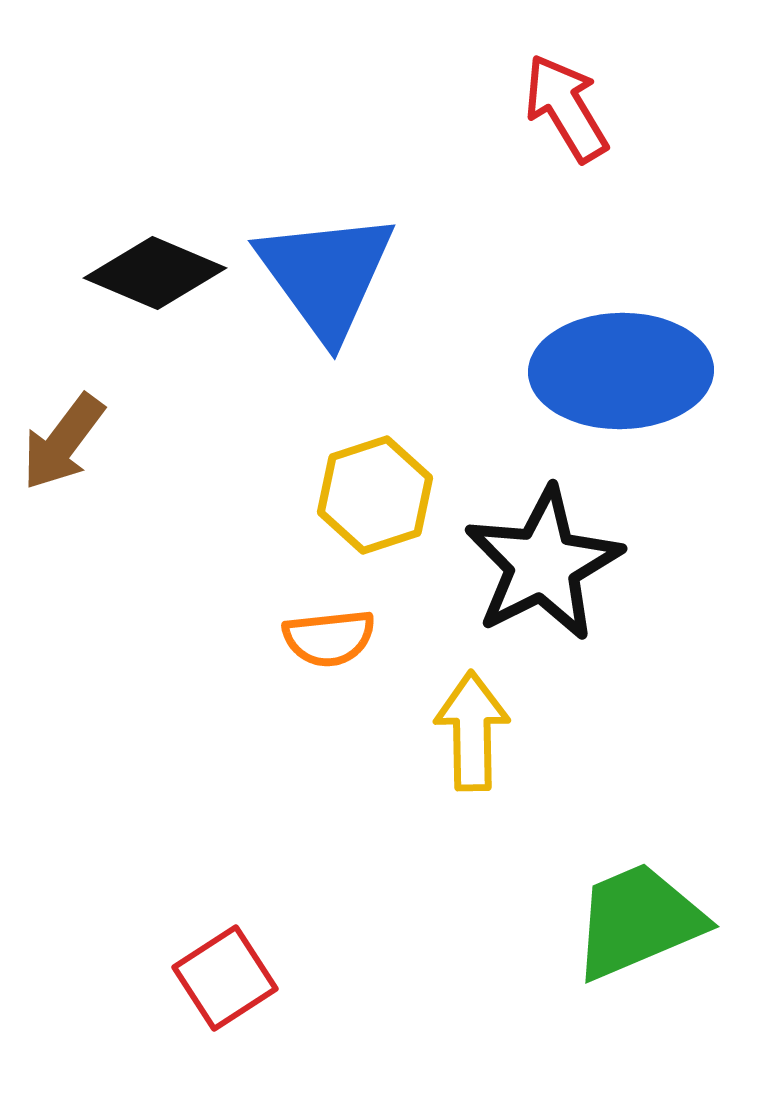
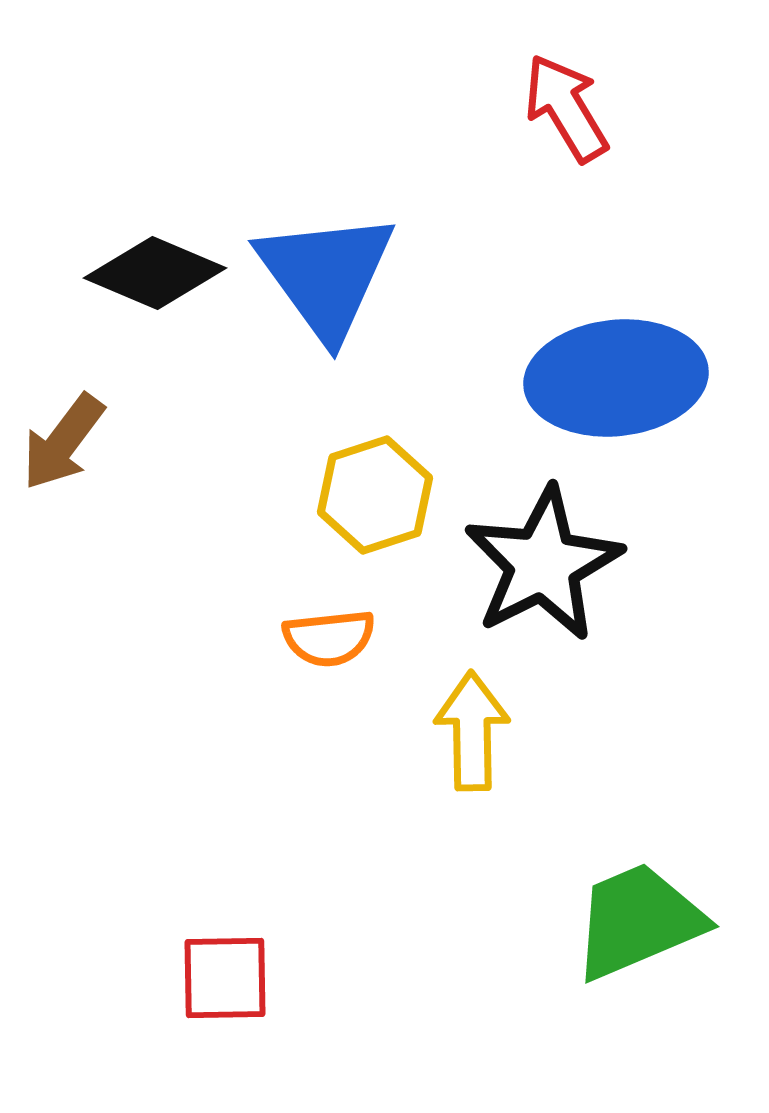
blue ellipse: moved 5 px left, 7 px down; rotated 5 degrees counterclockwise
red square: rotated 32 degrees clockwise
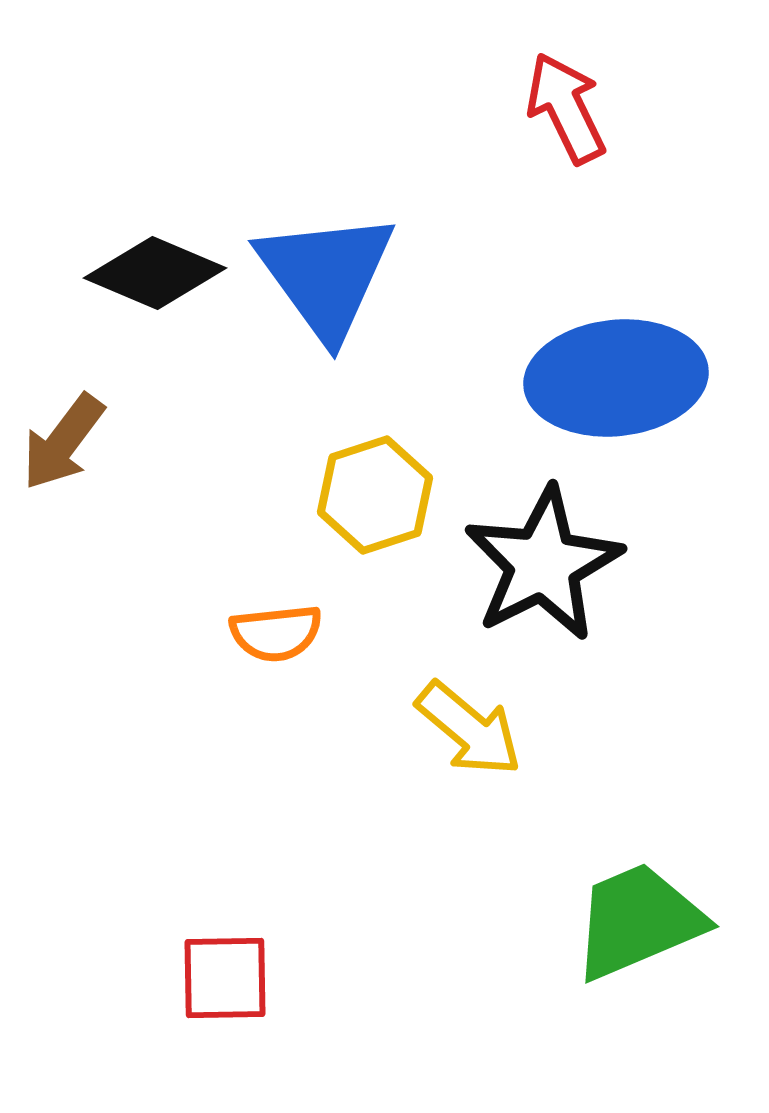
red arrow: rotated 5 degrees clockwise
orange semicircle: moved 53 px left, 5 px up
yellow arrow: moved 3 px left, 2 px up; rotated 131 degrees clockwise
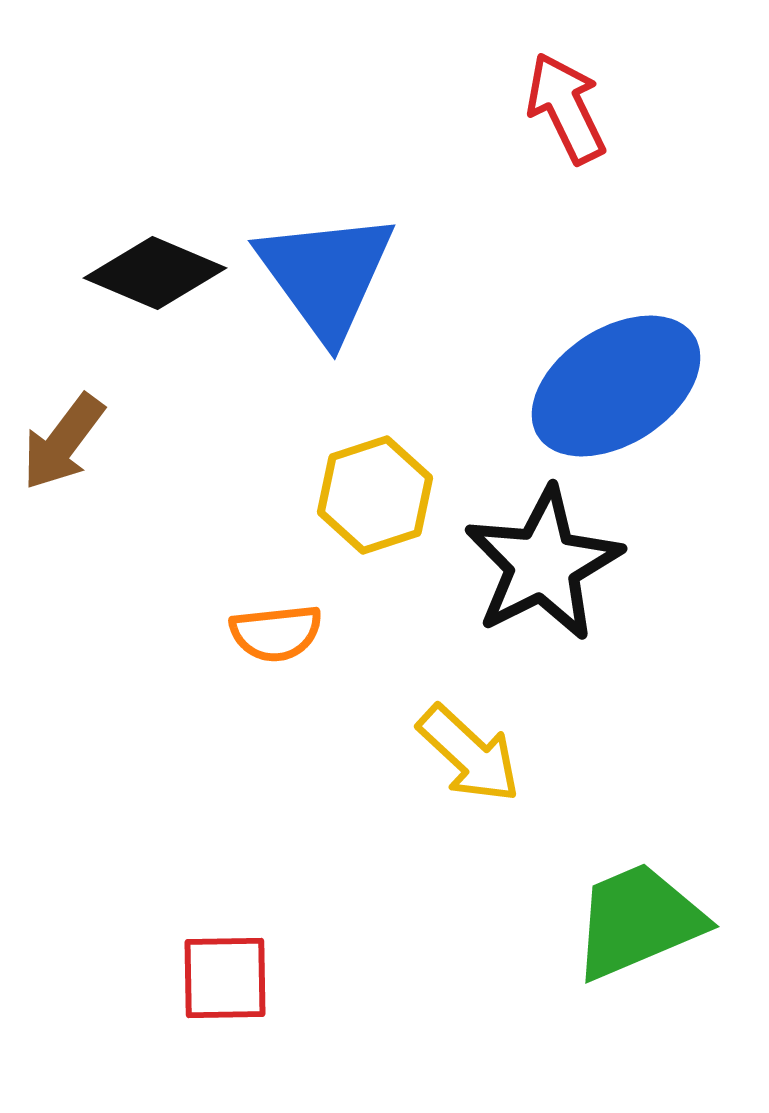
blue ellipse: moved 8 px down; rotated 27 degrees counterclockwise
yellow arrow: moved 25 px down; rotated 3 degrees clockwise
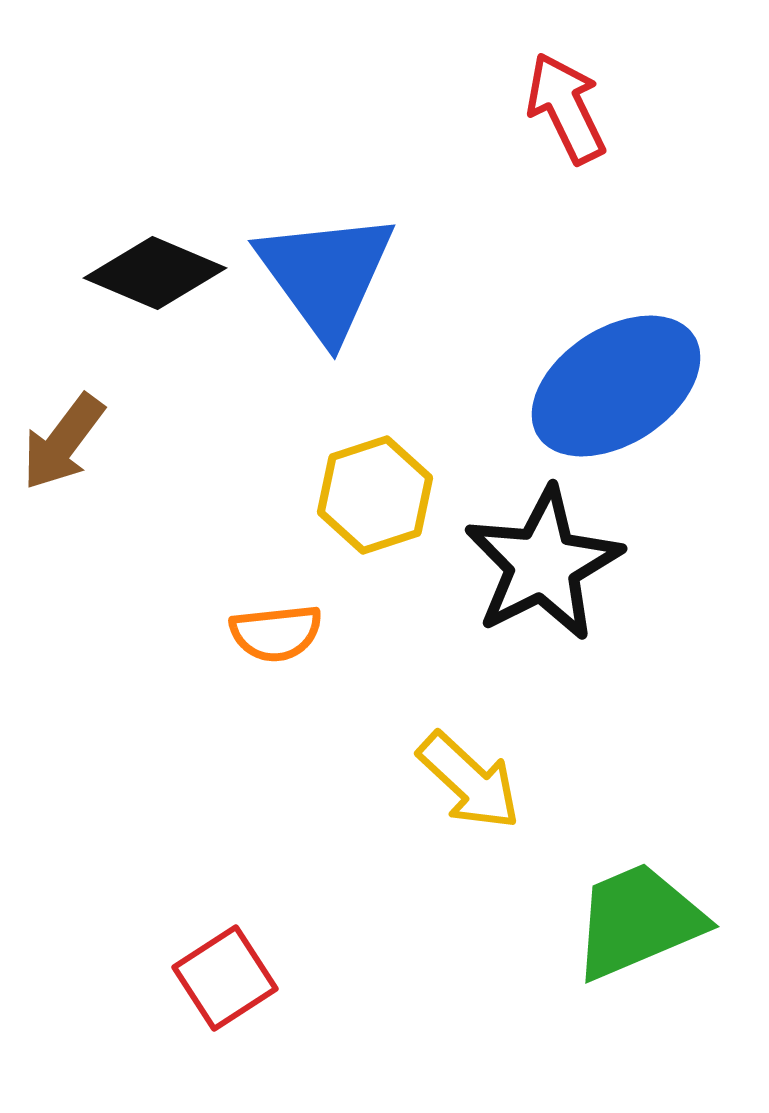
yellow arrow: moved 27 px down
red square: rotated 32 degrees counterclockwise
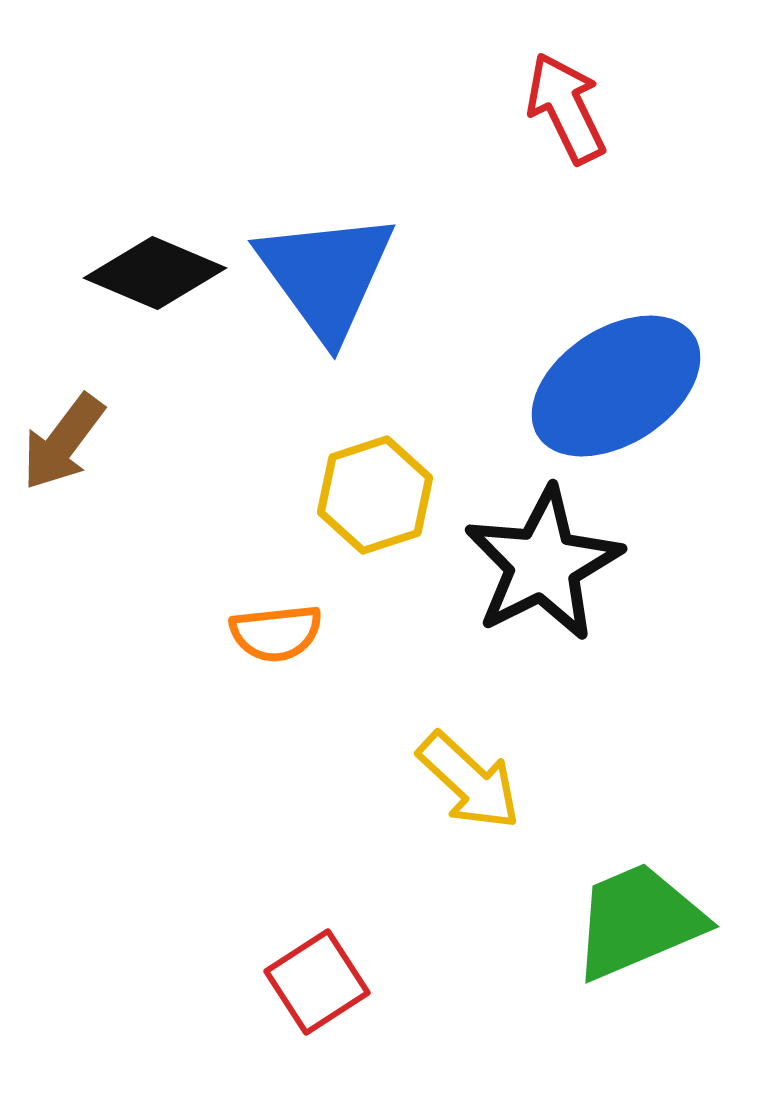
red square: moved 92 px right, 4 px down
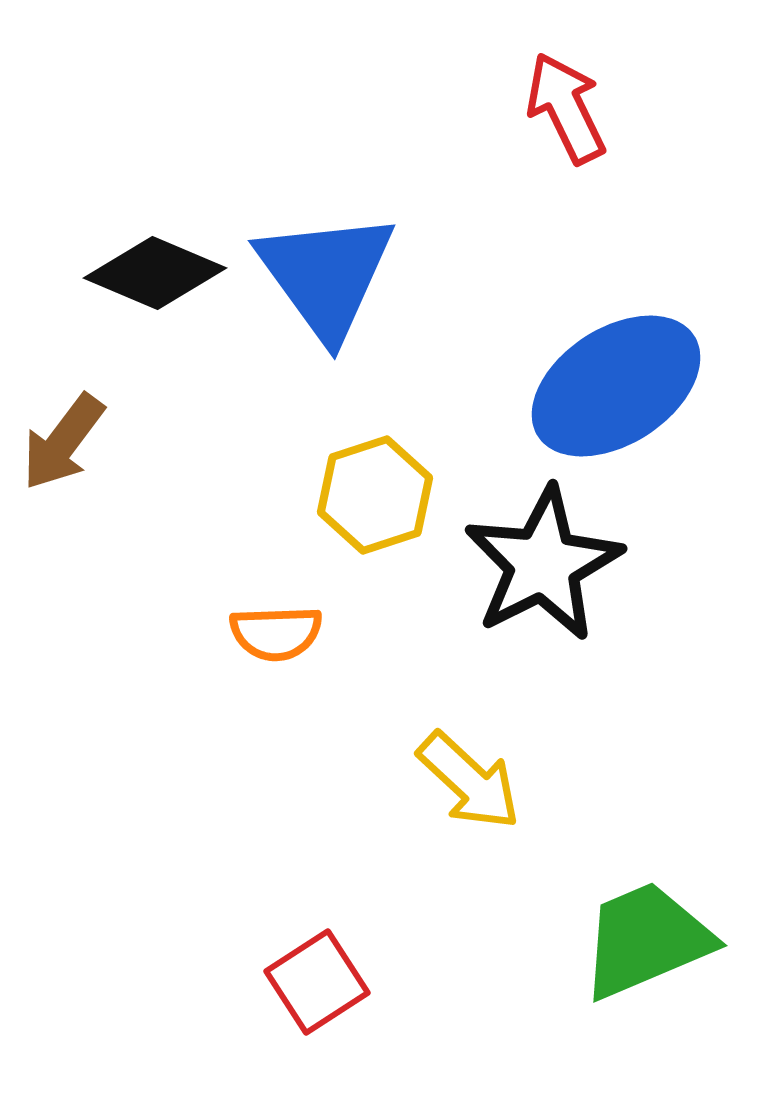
orange semicircle: rotated 4 degrees clockwise
green trapezoid: moved 8 px right, 19 px down
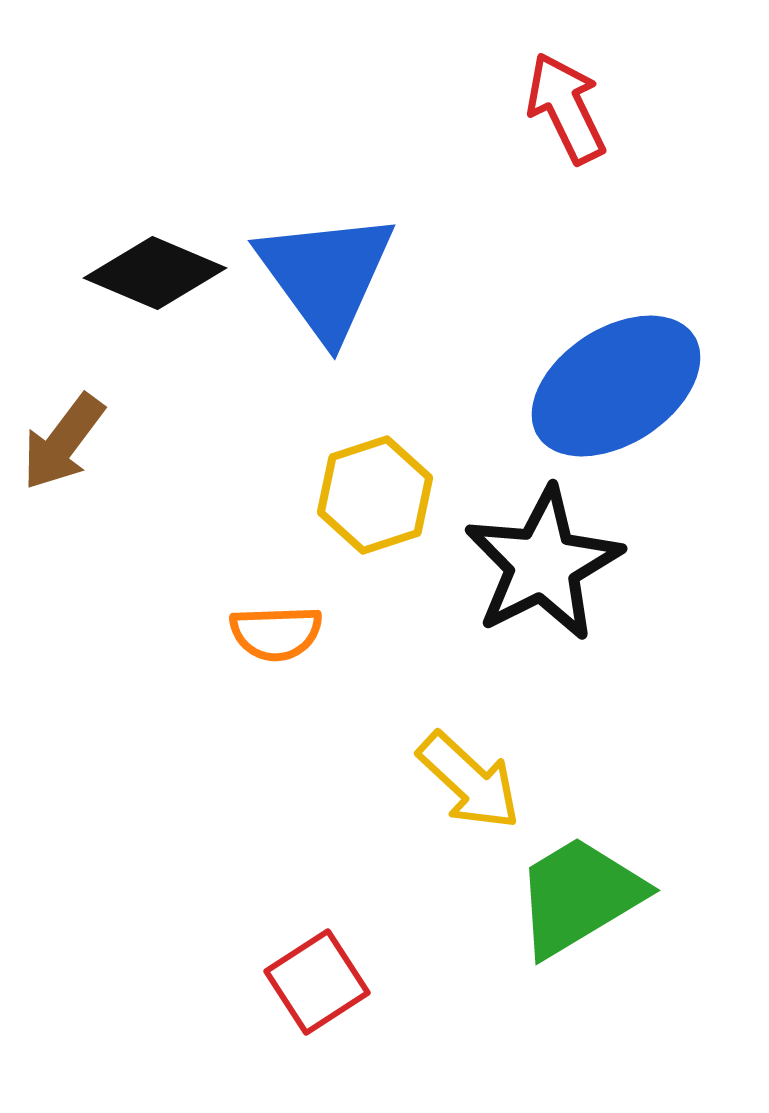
green trapezoid: moved 67 px left, 44 px up; rotated 8 degrees counterclockwise
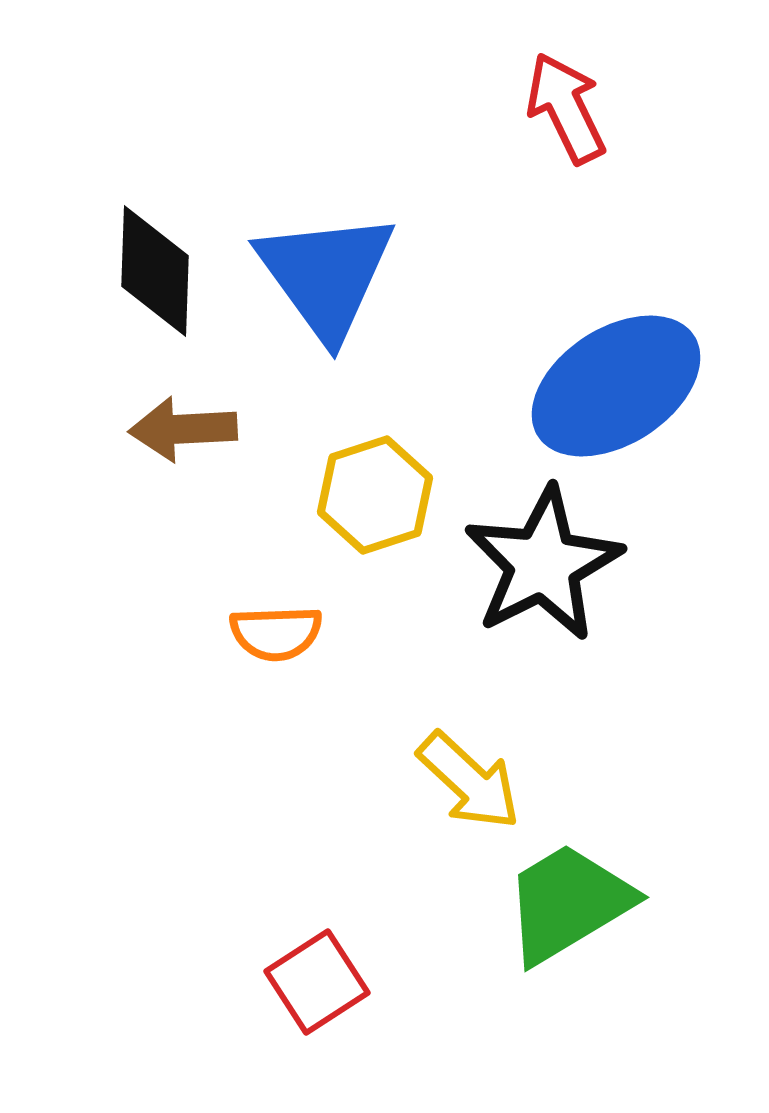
black diamond: moved 2 px up; rotated 69 degrees clockwise
brown arrow: moved 120 px right, 13 px up; rotated 50 degrees clockwise
green trapezoid: moved 11 px left, 7 px down
